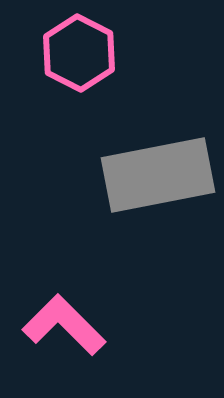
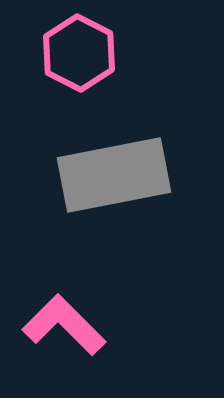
gray rectangle: moved 44 px left
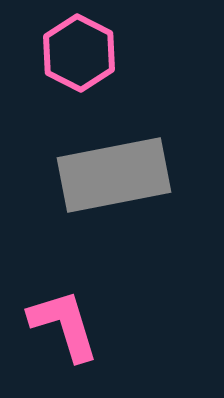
pink L-shape: rotated 28 degrees clockwise
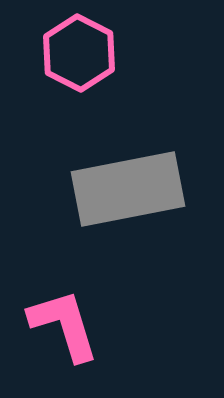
gray rectangle: moved 14 px right, 14 px down
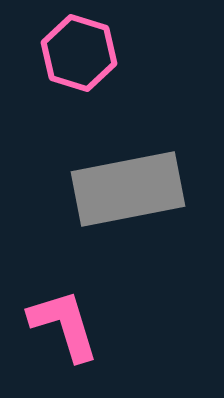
pink hexagon: rotated 10 degrees counterclockwise
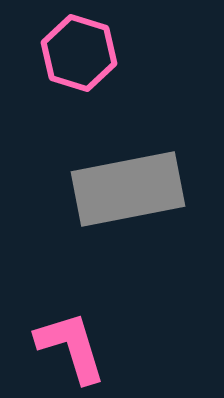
pink L-shape: moved 7 px right, 22 px down
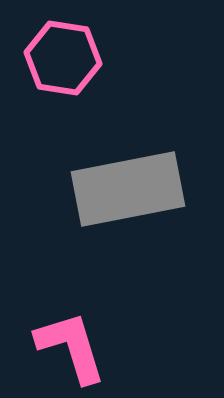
pink hexagon: moved 16 px left, 5 px down; rotated 8 degrees counterclockwise
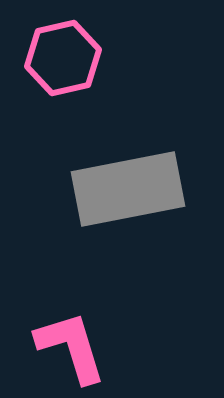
pink hexagon: rotated 22 degrees counterclockwise
